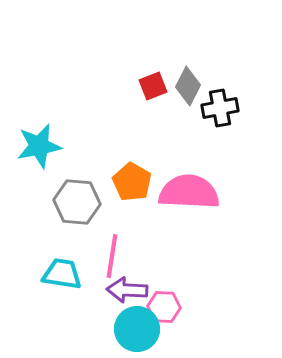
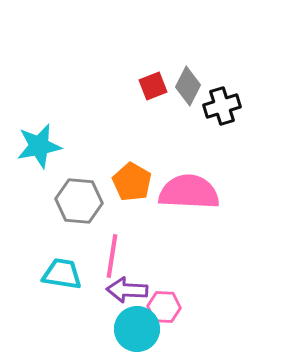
black cross: moved 2 px right, 2 px up; rotated 6 degrees counterclockwise
gray hexagon: moved 2 px right, 1 px up
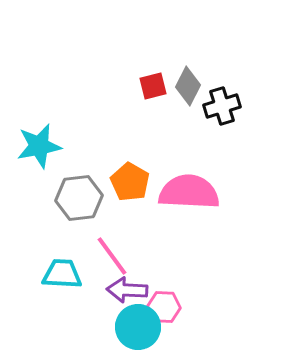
red square: rotated 8 degrees clockwise
orange pentagon: moved 2 px left
gray hexagon: moved 3 px up; rotated 12 degrees counterclockwise
pink line: rotated 45 degrees counterclockwise
cyan trapezoid: rotated 6 degrees counterclockwise
cyan circle: moved 1 px right, 2 px up
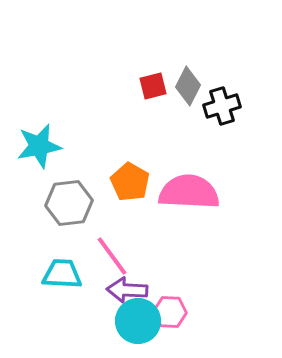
gray hexagon: moved 10 px left, 5 px down
pink hexagon: moved 6 px right, 5 px down
cyan circle: moved 6 px up
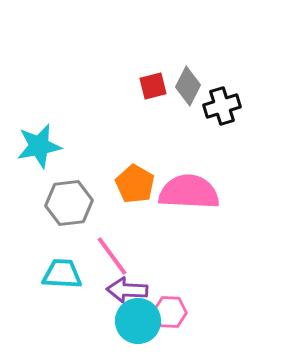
orange pentagon: moved 5 px right, 2 px down
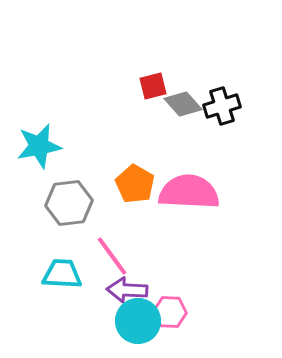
gray diamond: moved 5 px left, 18 px down; rotated 69 degrees counterclockwise
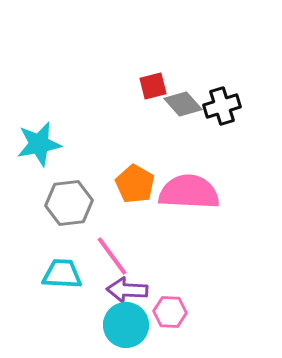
cyan star: moved 2 px up
cyan circle: moved 12 px left, 4 px down
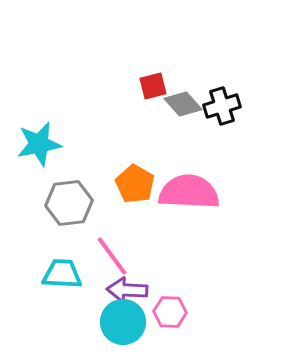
cyan circle: moved 3 px left, 3 px up
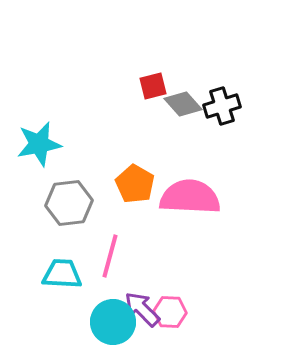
pink semicircle: moved 1 px right, 5 px down
pink line: moved 2 px left; rotated 51 degrees clockwise
purple arrow: moved 15 px right, 19 px down; rotated 42 degrees clockwise
cyan circle: moved 10 px left
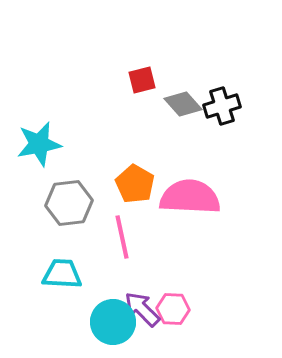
red square: moved 11 px left, 6 px up
pink line: moved 12 px right, 19 px up; rotated 27 degrees counterclockwise
pink hexagon: moved 3 px right, 3 px up
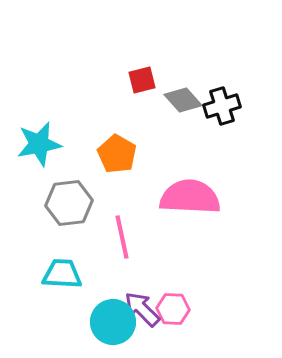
gray diamond: moved 4 px up
orange pentagon: moved 18 px left, 30 px up
